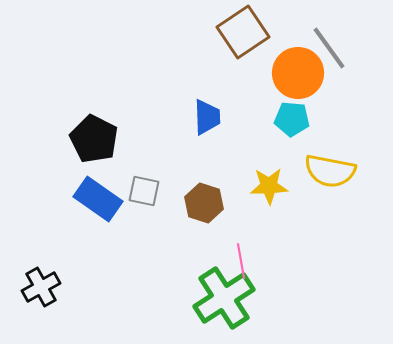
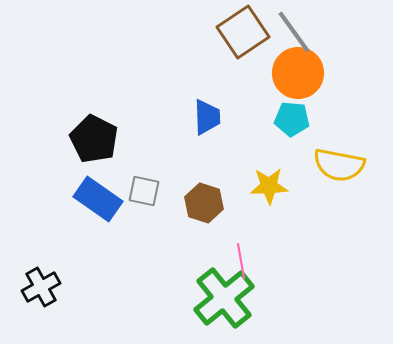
gray line: moved 35 px left, 16 px up
yellow semicircle: moved 9 px right, 6 px up
green cross: rotated 6 degrees counterclockwise
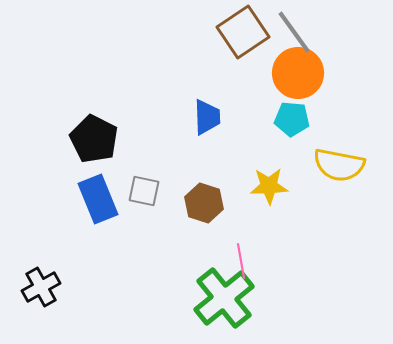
blue rectangle: rotated 33 degrees clockwise
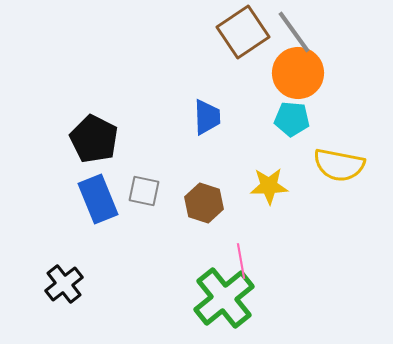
black cross: moved 23 px right, 3 px up; rotated 9 degrees counterclockwise
